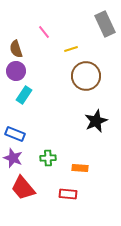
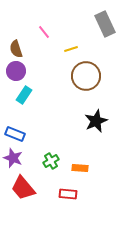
green cross: moved 3 px right, 3 px down; rotated 28 degrees counterclockwise
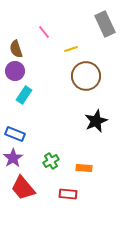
purple circle: moved 1 px left
purple star: rotated 18 degrees clockwise
orange rectangle: moved 4 px right
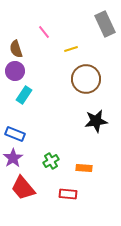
brown circle: moved 3 px down
black star: rotated 15 degrees clockwise
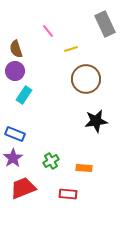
pink line: moved 4 px right, 1 px up
red trapezoid: rotated 108 degrees clockwise
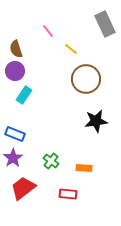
yellow line: rotated 56 degrees clockwise
green cross: rotated 21 degrees counterclockwise
red trapezoid: rotated 16 degrees counterclockwise
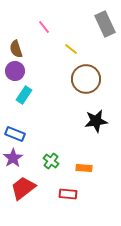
pink line: moved 4 px left, 4 px up
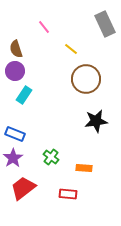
green cross: moved 4 px up
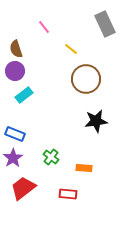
cyan rectangle: rotated 18 degrees clockwise
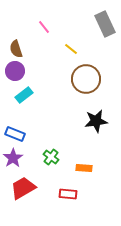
red trapezoid: rotated 8 degrees clockwise
